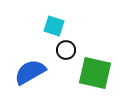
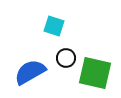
black circle: moved 8 px down
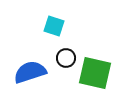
blue semicircle: rotated 12 degrees clockwise
